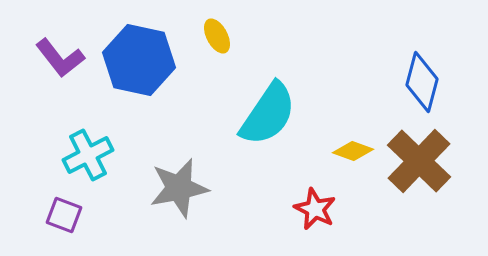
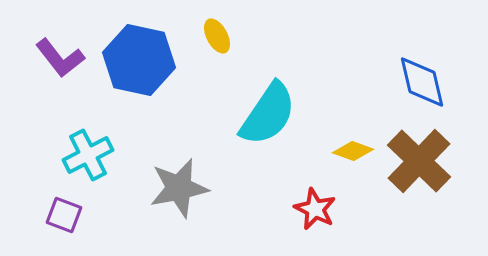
blue diamond: rotated 28 degrees counterclockwise
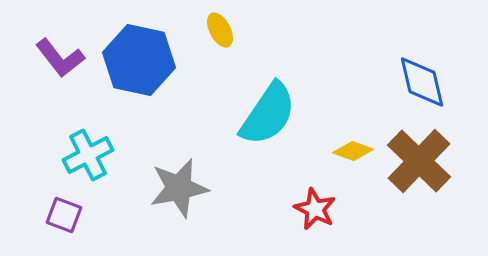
yellow ellipse: moved 3 px right, 6 px up
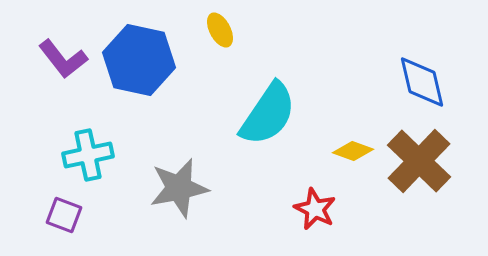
purple L-shape: moved 3 px right, 1 px down
cyan cross: rotated 15 degrees clockwise
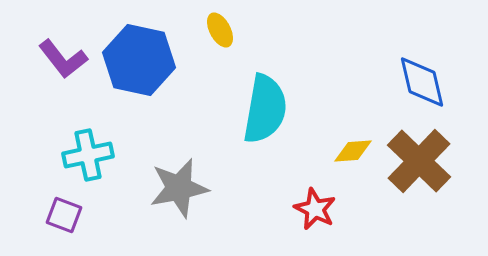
cyan semicircle: moved 3 px left, 5 px up; rotated 24 degrees counterclockwise
yellow diamond: rotated 24 degrees counterclockwise
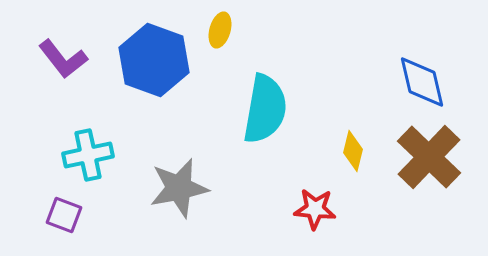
yellow ellipse: rotated 44 degrees clockwise
blue hexagon: moved 15 px right; rotated 8 degrees clockwise
yellow diamond: rotated 72 degrees counterclockwise
brown cross: moved 10 px right, 4 px up
red star: rotated 21 degrees counterclockwise
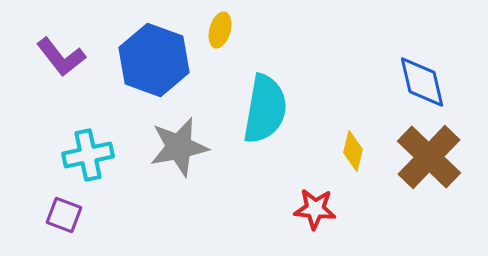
purple L-shape: moved 2 px left, 2 px up
gray star: moved 41 px up
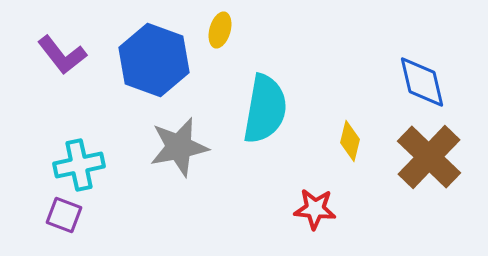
purple L-shape: moved 1 px right, 2 px up
yellow diamond: moved 3 px left, 10 px up
cyan cross: moved 9 px left, 10 px down
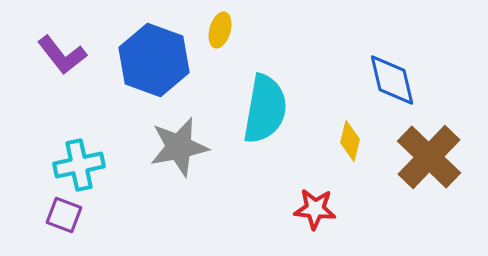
blue diamond: moved 30 px left, 2 px up
